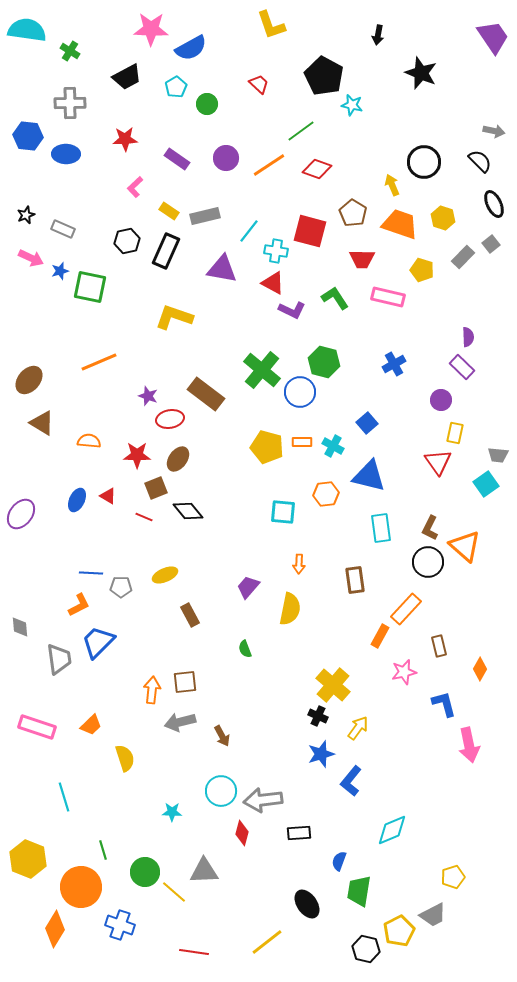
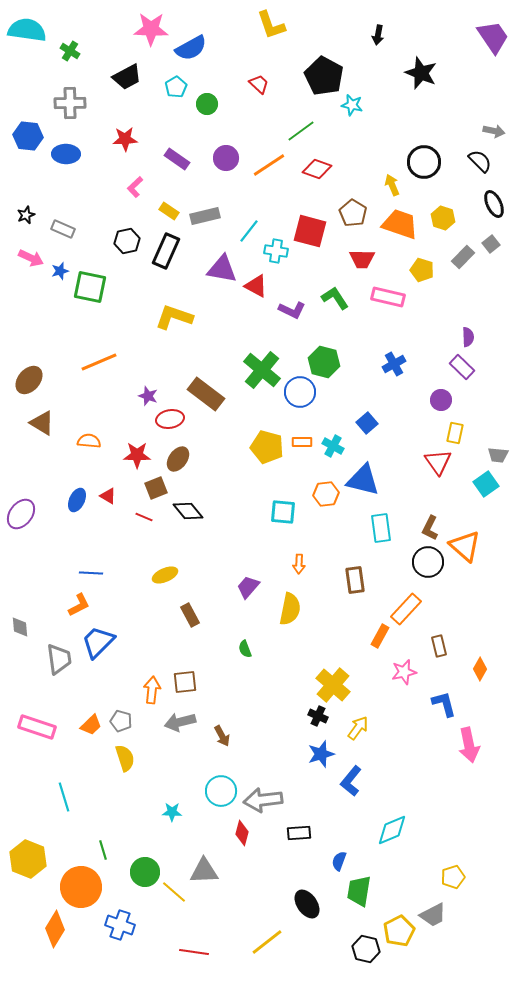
red triangle at (273, 283): moved 17 px left, 3 px down
blue triangle at (369, 476): moved 6 px left, 4 px down
gray pentagon at (121, 587): moved 134 px down; rotated 15 degrees clockwise
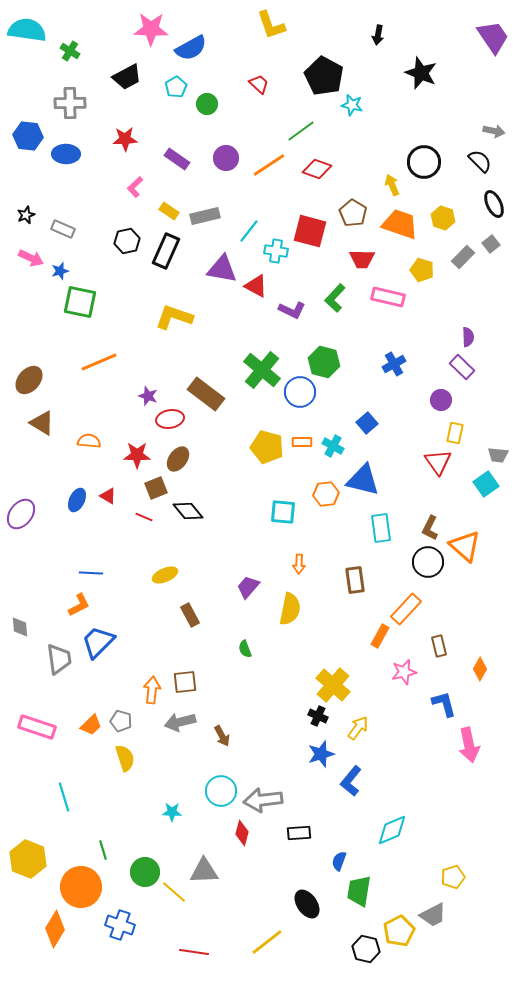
green square at (90, 287): moved 10 px left, 15 px down
green L-shape at (335, 298): rotated 104 degrees counterclockwise
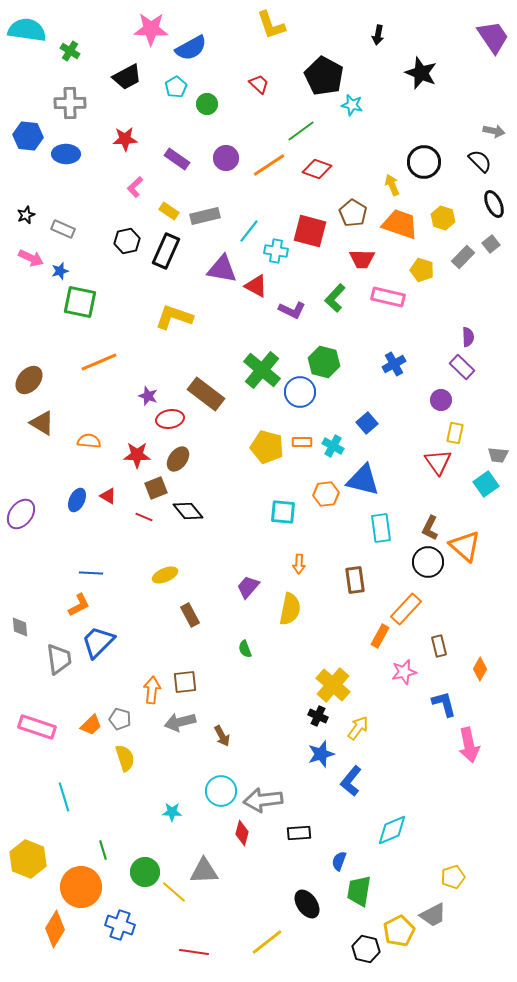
gray pentagon at (121, 721): moved 1 px left, 2 px up
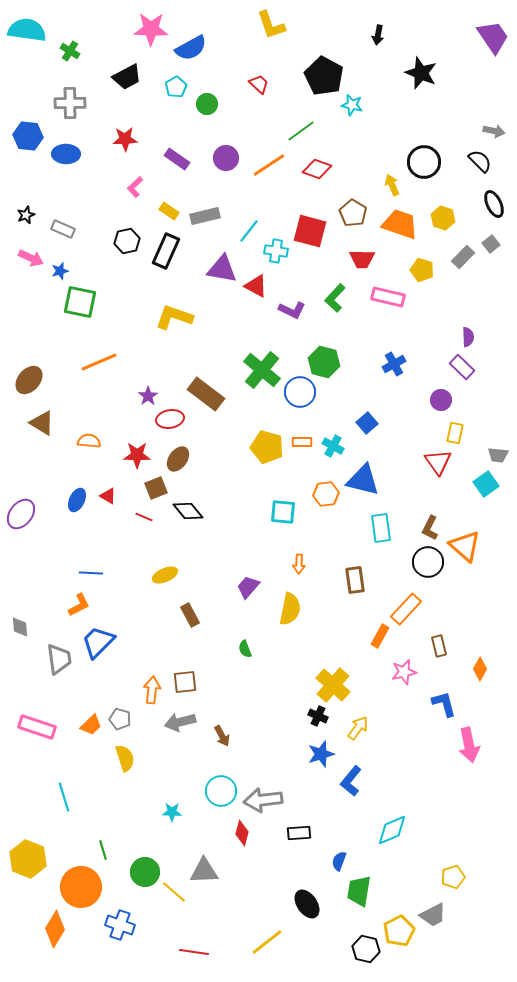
purple star at (148, 396): rotated 18 degrees clockwise
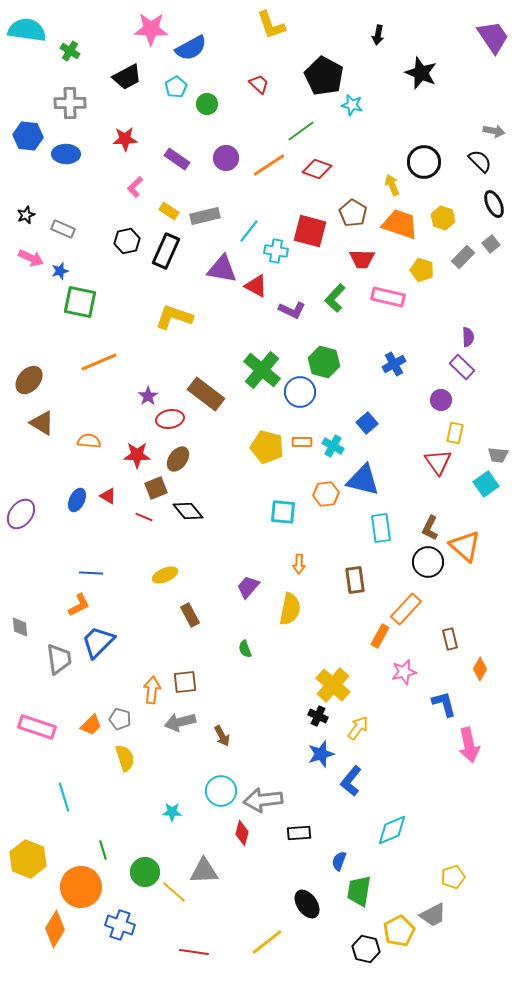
brown rectangle at (439, 646): moved 11 px right, 7 px up
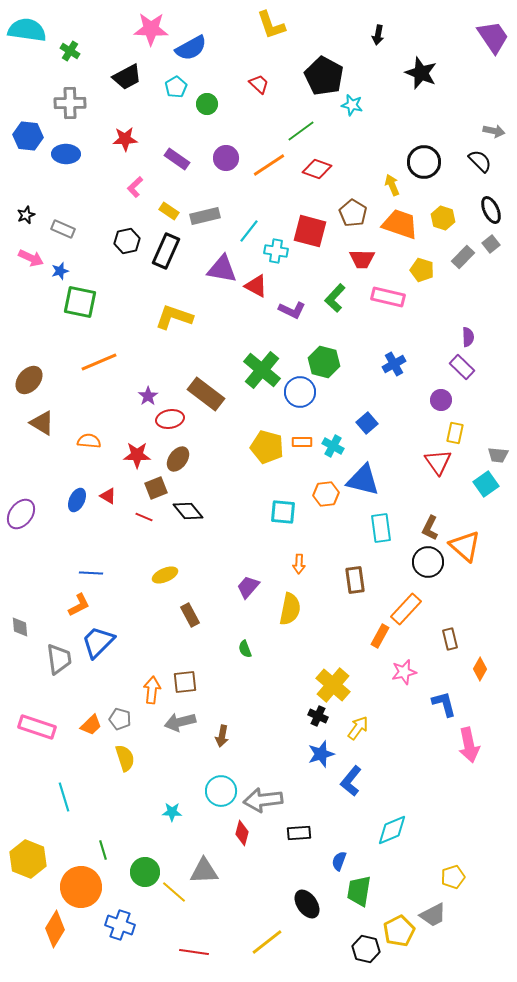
black ellipse at (494, 204): moved 3 px left, 6 px down
brown arrow at (222, 736): rotated 40 degrees clockwise
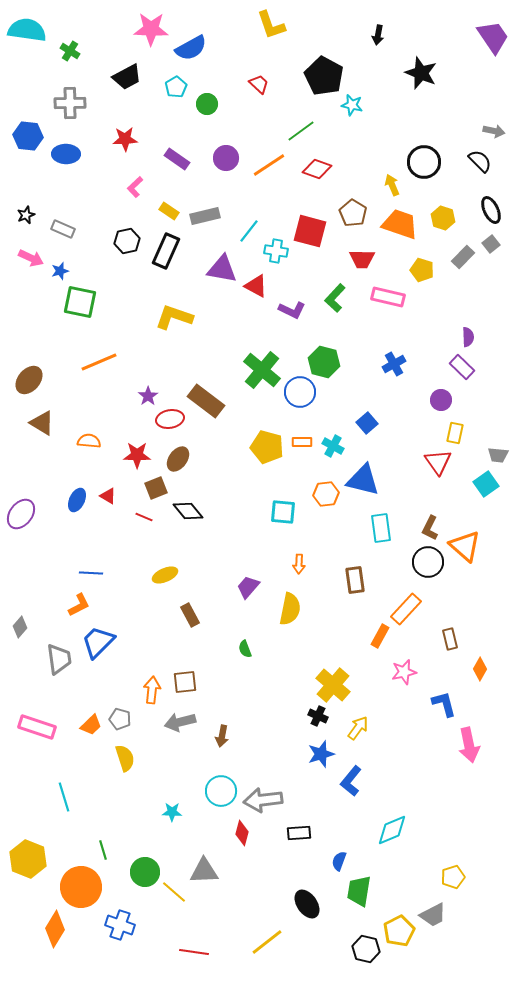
brown rectangle at (206, 394): moved 7 px down
gray diamond at (20, 627): rotated 45 degrees clockwise
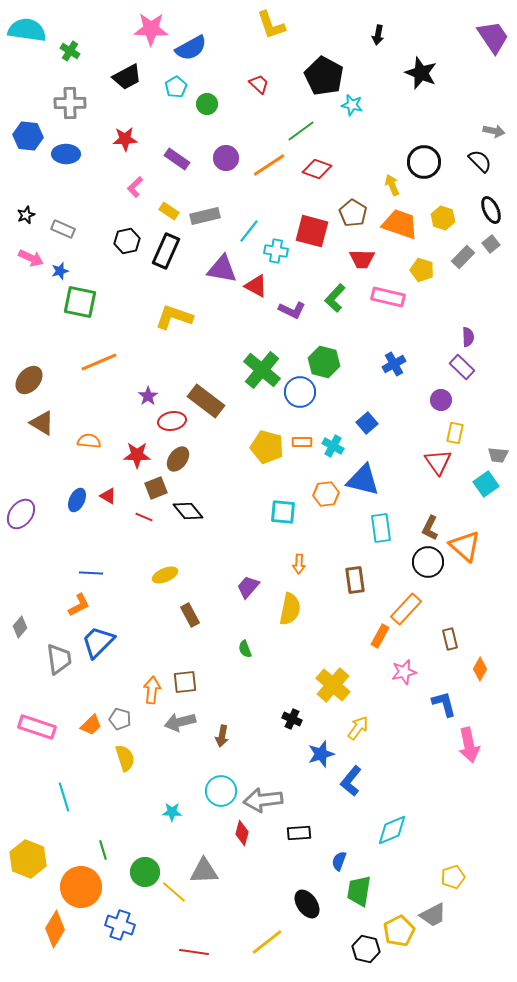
red square at (310, 231): moved 2 px right
red ellipse at (170, 419): moved 2 px right, 2 px down
black cross at (318, 716): moved 26 px left, 3 px down
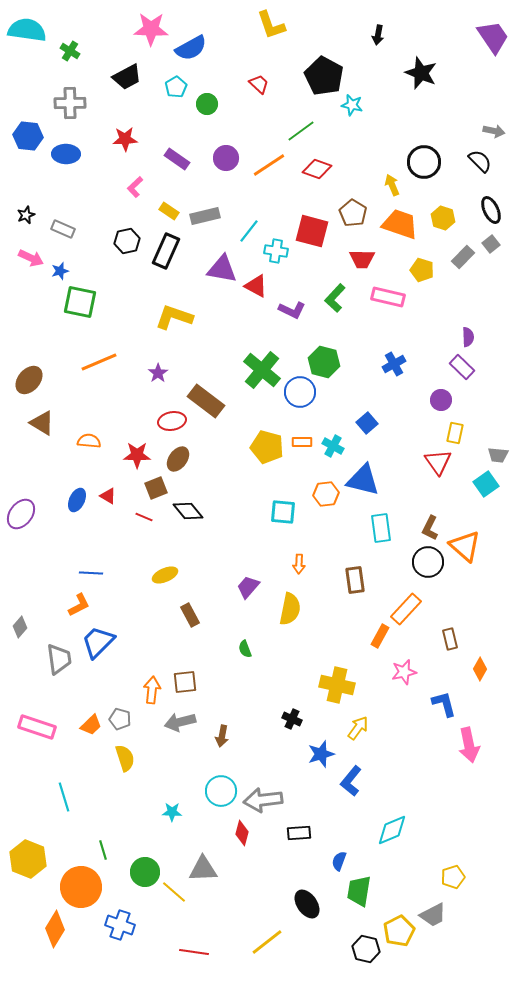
purple star at (148, 396): moved 10 px right, 23 px up
yellow cross at (333, 685): moved 4 px right; rotated 28 degrees counterclockwise
gray triangle at (204, 871): moved 1 px left, 2 px up
